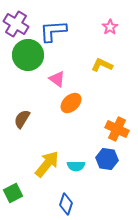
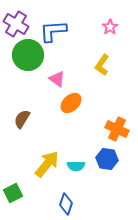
yellow L-shape: rotated 80 degrees counterclockwise
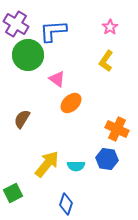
yellow L-shape: moved 4 px right, 4 px up
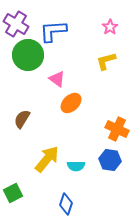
yellow L-shape: rotated 40 degrees clockwise
blue hexagon: moved 3 px right, 1 px down
yellow arrow: moved 5 px up
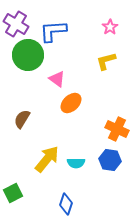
cyan semicircle: moved 3 px up
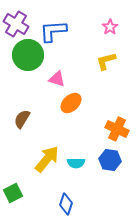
pink triangle: rotated 18 degrees counterclockwise
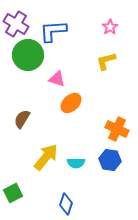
yellow arrow: moved 1 px left, 2 px up
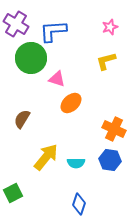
pink star: rotated 14 degrees clockwise
green circle: moved 3 px right, 3 px down
orange cross: moved 3 px left
blue diamond: moved 13 px right
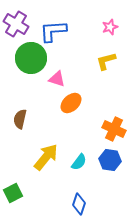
brown semicircle: moved 2 px left; rotated 18 degrees counterclockwise
cyan semicircle: moved 3 px right, 1 px up; rotated 54 degrees counterclockwise
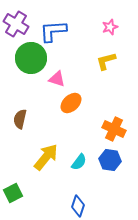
blue diamond: moved 1 px left, 2 px down
